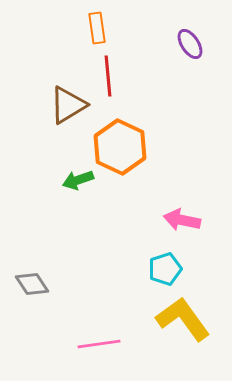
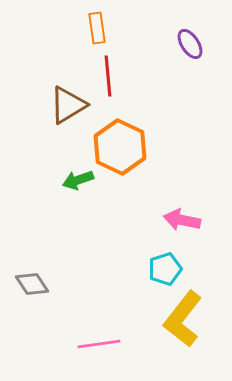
yellow L-shape: rotated 106 degrees counterclockwise
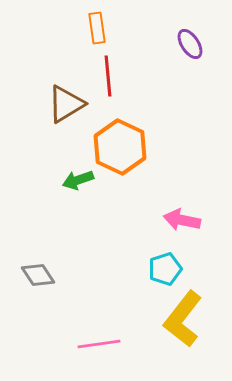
brown triangle: moved 2 px left, 1 px up
gray diamond: moved 6 px right, 9 px up
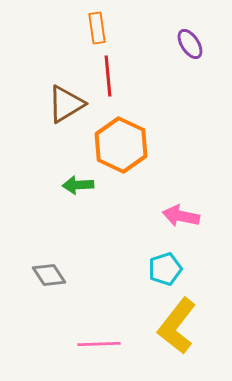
orange hexagon: moved 1 px right, 2 px up
green arrow: moved 5 px down; rotated 16 degrees clockwise
pink arrow: moved 1 px left, 4 px up
gray diamond: moved 11 px right
yellow L-shape: moved 6 px left, 7 px down
pink line: rotated 6 degrees clockwise
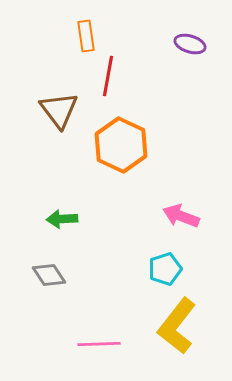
orange rectangle: moved 11 px left, 8 px down
purple ellipse: rotated 40 degrees counterclockwise
red line: rotated 15 degrees clockwise
brown triangle: moved 7 px left, 6 px down; rotated 36 degrees counterclockwise
green arrow: moved 16 px left, 34 px down
pink arrow: rotated 9 degrees clockwise
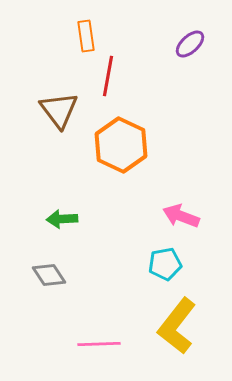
purple ellipse: rotated 60 degrees counterclockwise
cyan pentagon: moved 5 px up; rotated 8 degrees clockwise
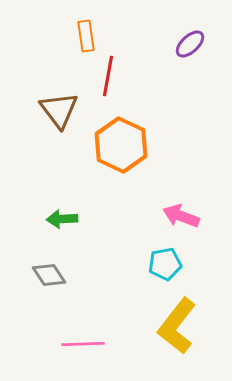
pink line: moved 16 px left
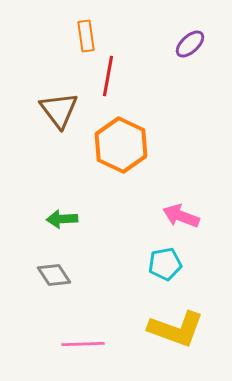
gray diamond: moved 5 px right
yellow L-shape: moved 1 px left, 3 px down; rotated 108 degrees counterclockwise
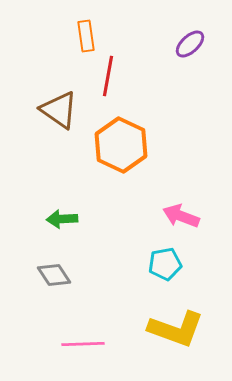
brown triangle: rotated 18 degrees counterclockwise
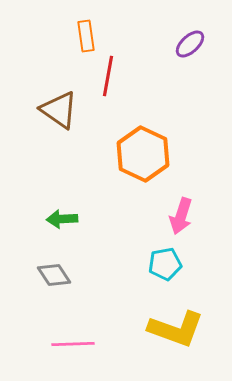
orange hexagon: moved 22 px right, 9 px down
pink arrow: rotated 93 degrees counterclockwise
pink line: moved 10 px left
